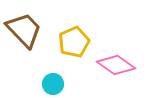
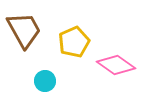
brown trapezoid: rotated 15 degrees clockwise
cyan circle: moved 8 px left, 3 px up
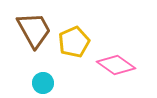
brown trapezoid: moved 10 px right
cyan circle: moved 2 px left, 2 px down
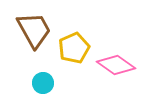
yellow pentagon: moved 6 px down
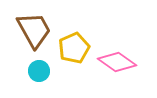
pink diamond: moved 1 px right, 3 px up
cyan circle: moved 4 px left, 12 px up
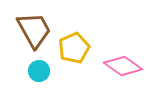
pink diamond: moved 6 px right, 4 px down
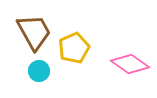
brown trapezoid: moved 2 px down
pink diamond: moved 7 px right, 2 px up
